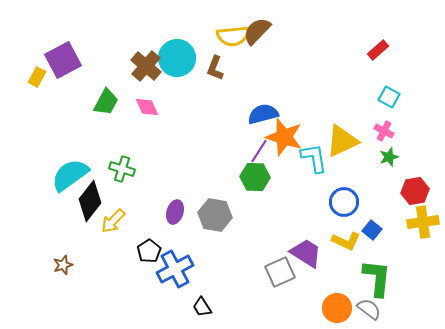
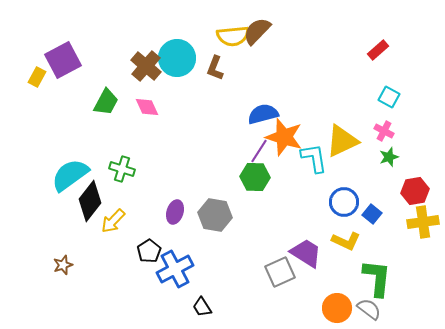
blue square: moved 16 px up
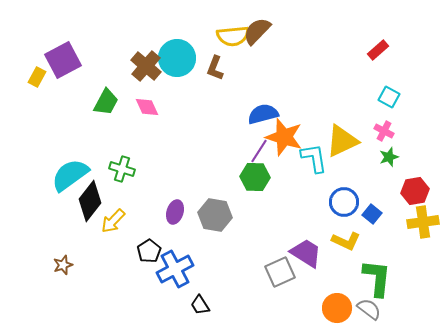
black trapezoid: moved 2 px left, 2 px up
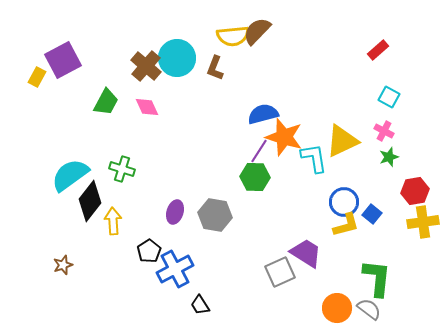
yellow arrow: rotated 132 degrees clockwise
yellow L-shape: moved 16 px up; rotated 40 degrees counterclockwise
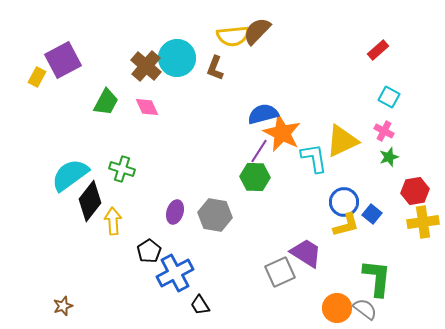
orange star: moved 2 px left, 4 px up; rotated 9 degrees clockwise
brown star: moved 41 px down
blue cross: moved 4 px down
gray semicircle: moved 4 px left
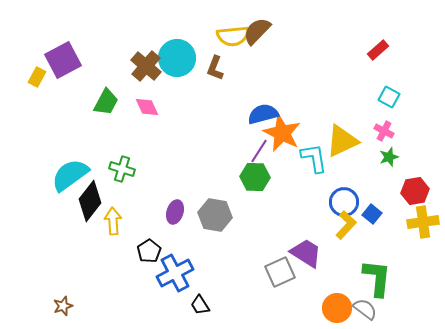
yellow L-shape: rotated 32 degrees counterclockwise
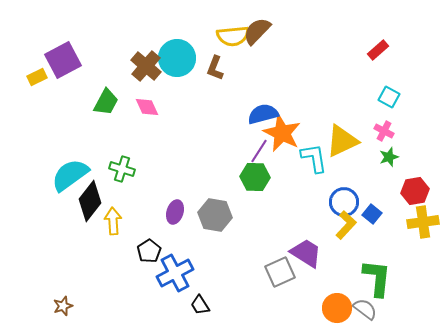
yellow rectangle: rotated 36 degrees clockwise
